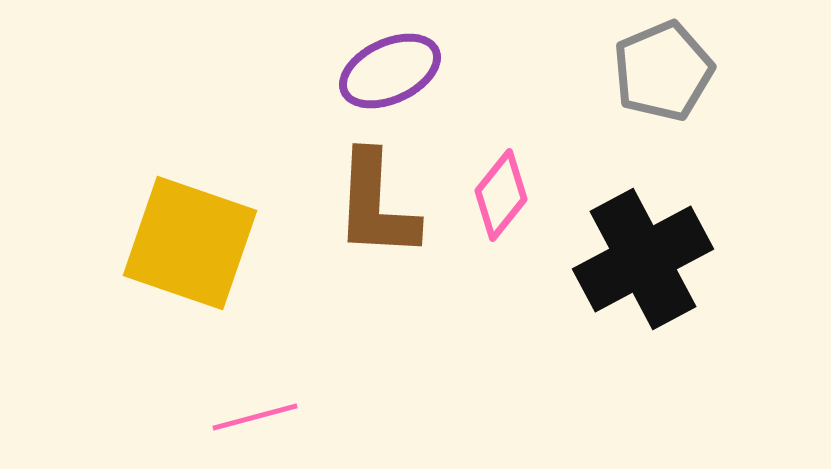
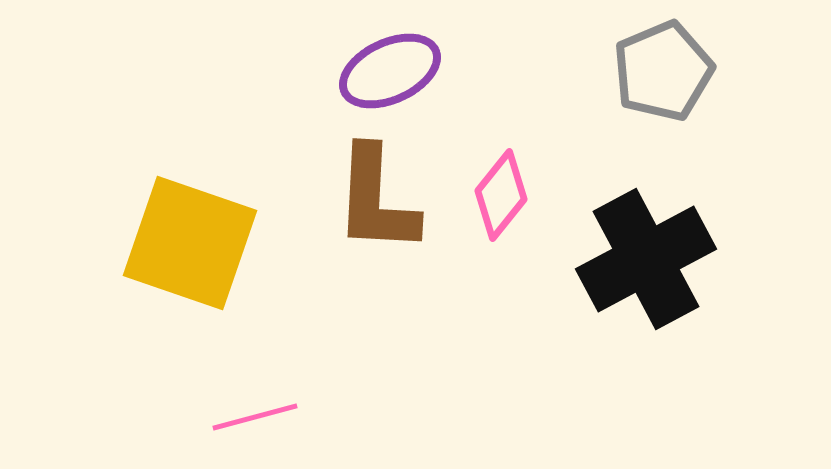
brown L-shape: moved 5 px up
black cross: moved 3 px right
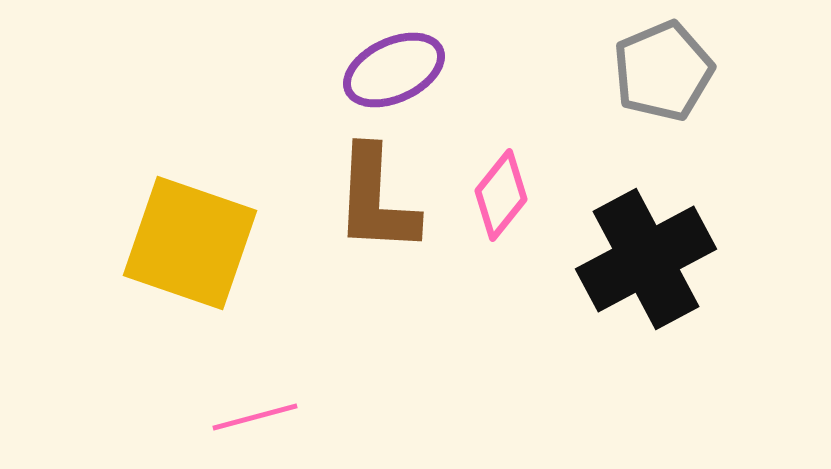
purple ellipse: moved 4 px right, 1 px up
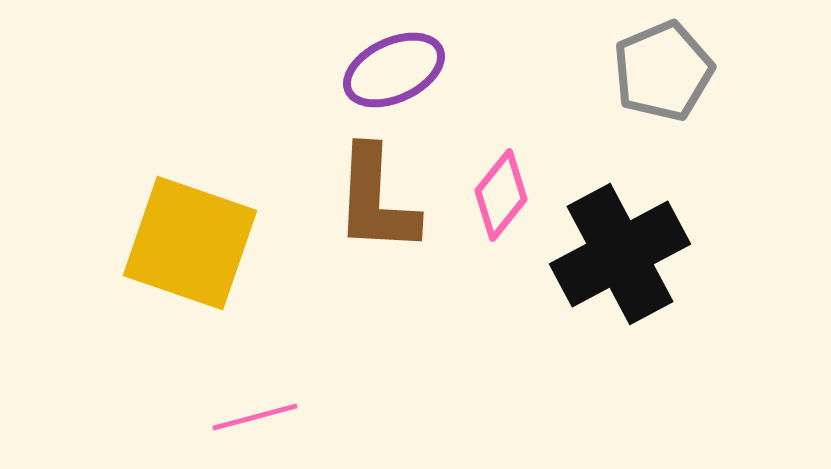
black cross: moved 26 px left, 5 px up
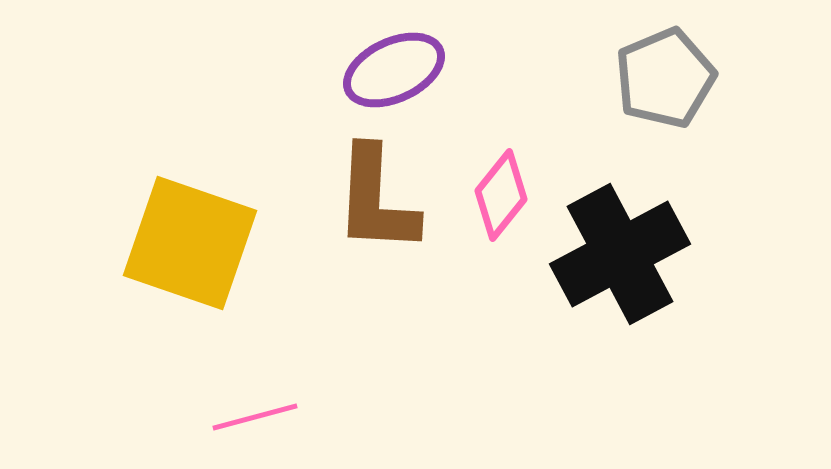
gray pentagon: moved 2 px right, 7 px down
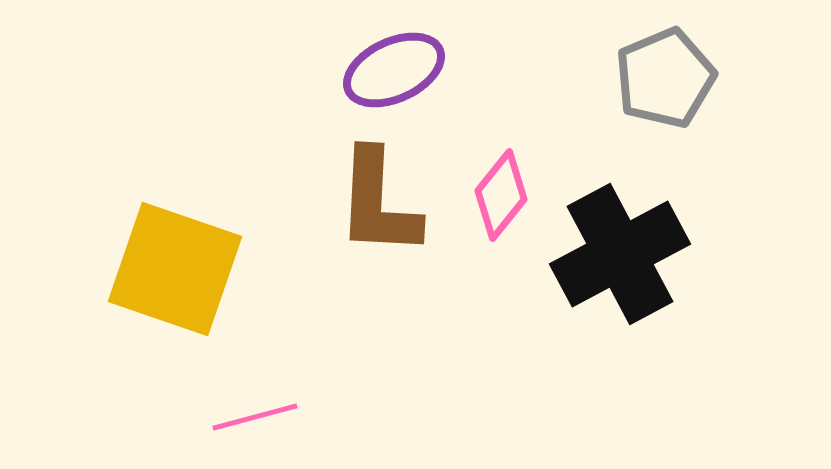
brown L-shape: moved 2 px right, 3 px down
yellow square: moved 15 px left, 26 px down
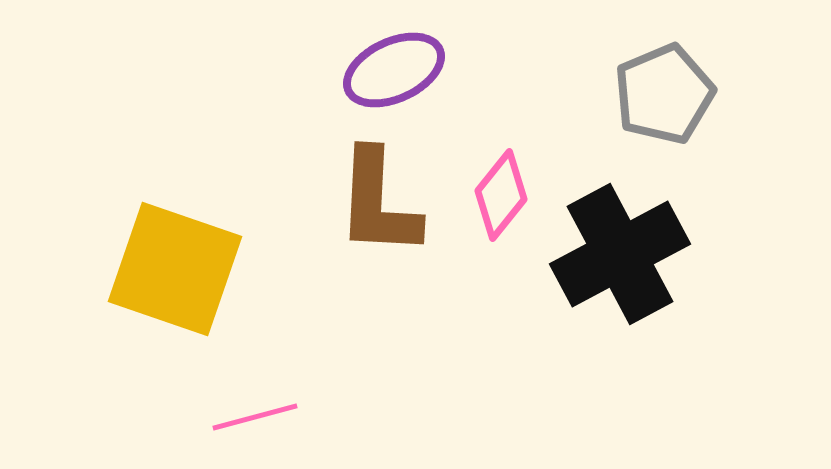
gray pentagon: moved 1 px left, 16 px down
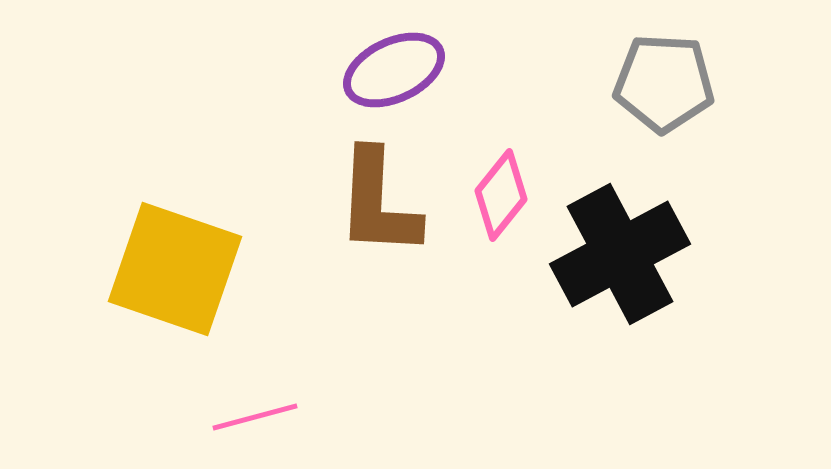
gray pentagon: moved 11 px up; rotated 26 degrees clockwise
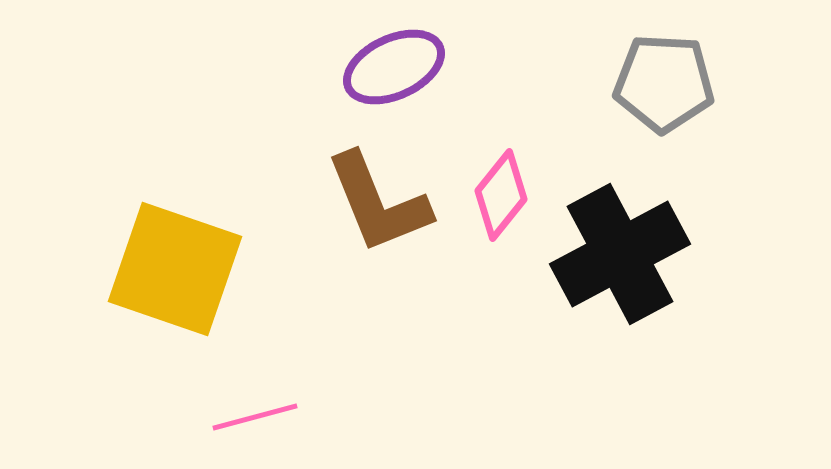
purple ellipse: moved 3 px up
brown L-shape: rotated 25 degrees counterclockwise
